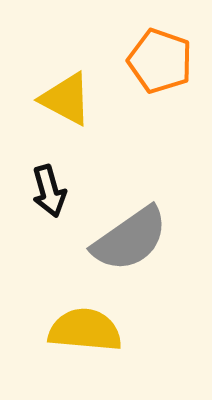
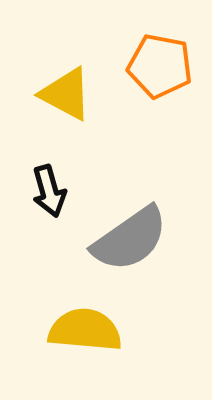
orange pentagon: moved 5 px down; rotated 8 degrees counterclockwise
yellow triangle: moved 5 px up
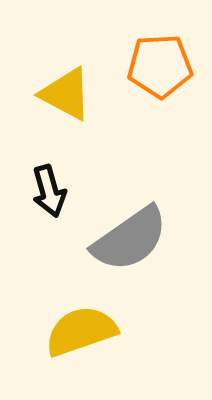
orange pentagon: rotated 14 degrees counterclockwise
yellow semicircle: moved 4 px left, 1 px down; rotated 24 degrees counterclockwise
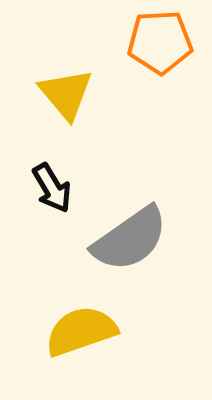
orange pentagon: moved 24 px up
yellow triangle: rotated 22 degrees clockwise
black arrow: moved 3 px right, 3 px up; rotated 15 degrees counterclockwise
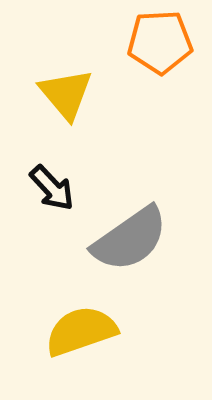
black arrow: rotated 12 degrees counterclockwise
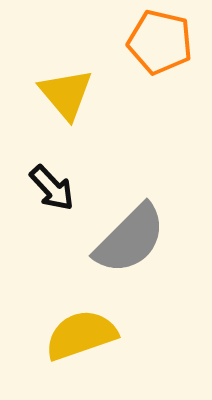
orange pentagon: rotated 16 degrees clockwise
gray semicircle: rotated 10 degrees counterclockwise
yellow semicircle: moved 4 px down
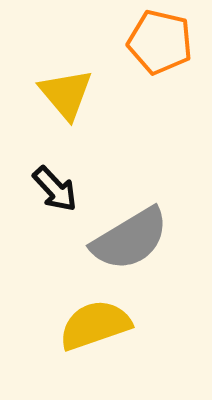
black arrow: moved 3 px right, 1 px down
gray semicircle: rotated 14 degrees clockwise
yellow semicircle: moved 14 px right, 10 px up
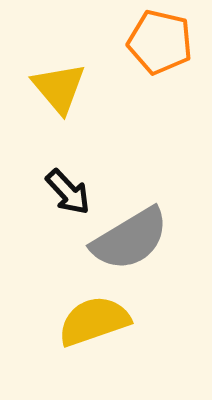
yellow triangle: moved 7 px left, 6 px up
black arrow: moved 13 px right, 3 px down
yellow semicircle: moved 1 px left, 4 px up
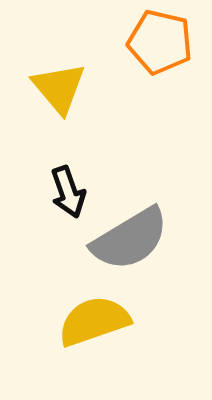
black arrow: rotated 24 degrees clockwise
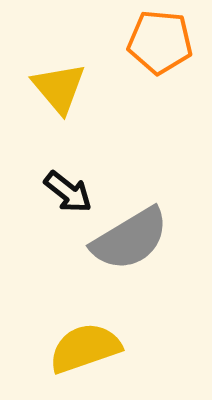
orange pentagon: rotated 8 degrees counterclockwise
black arrow: rotated 33 degrees counterclockwise
yellow semicircle: moved 9 px left, 27 px down
